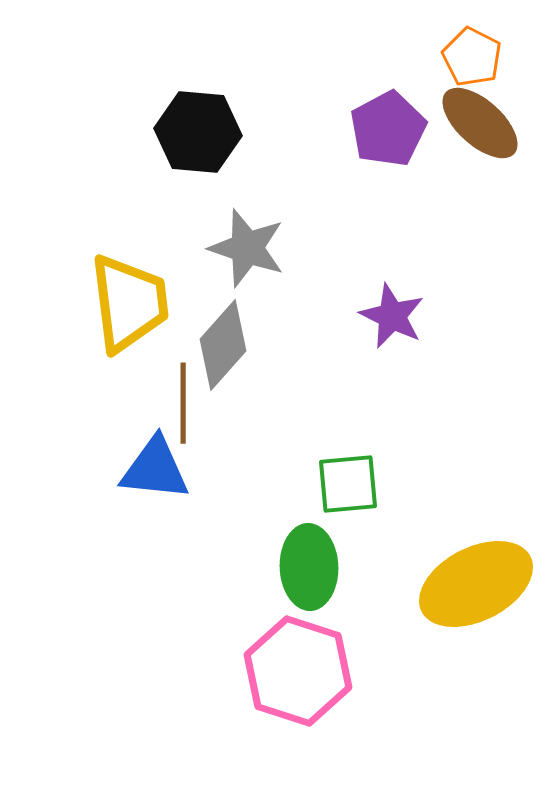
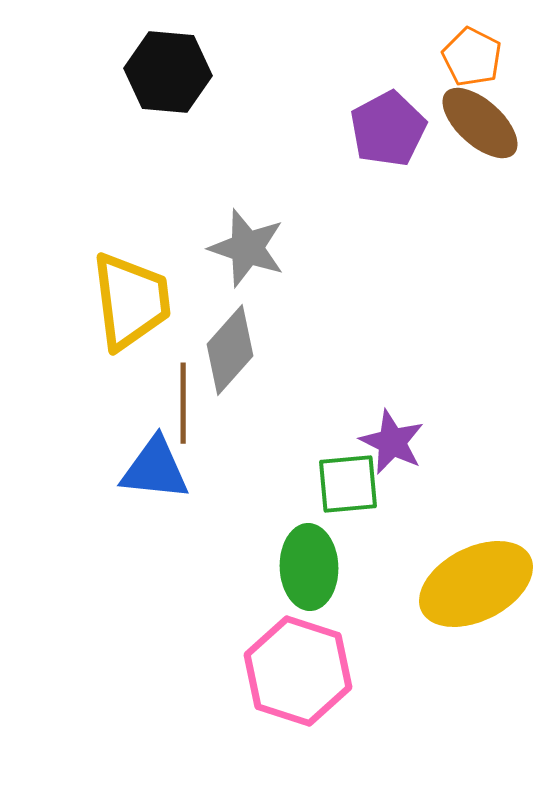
black hexagon: moved 30 px left, 60 px up
yellow trapezoid: moved 2 px right, 2 px up
purple star: moved 126 px down
gray diamond: moved 7 px right, 5 px down
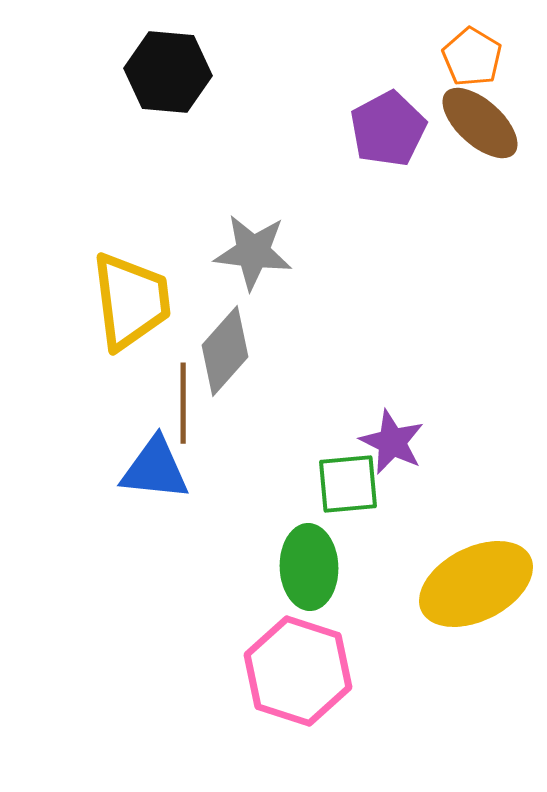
orange pentagon: rotated 4 degrees clockwise
gray star: moved 6 px right, 4 px down; rotated 12 degrees counterclockwise
gray diamond: moved 5 px left, 1 px down
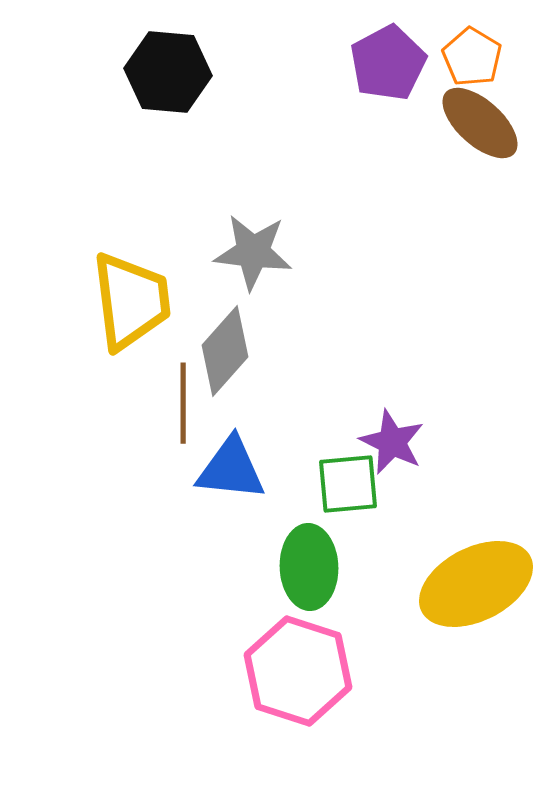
purple pentagon: moved 66 px up
blue triangle: moved 76 px right
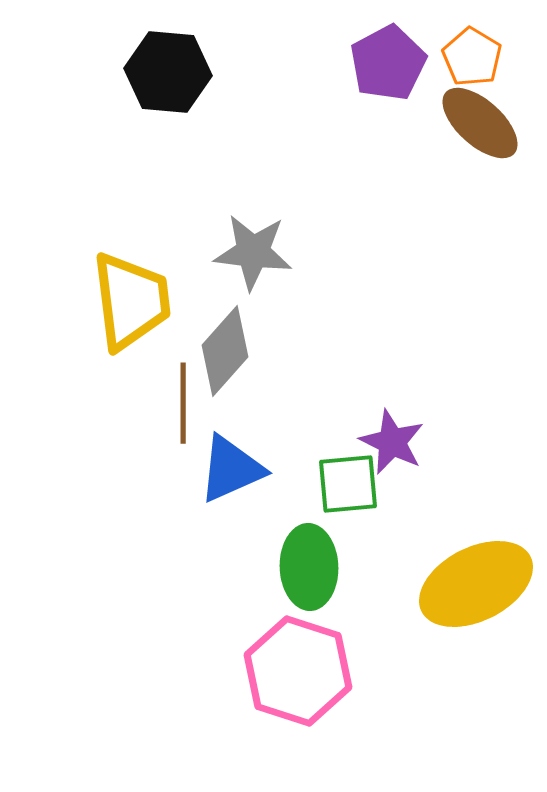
blue triangle: rotated 30 degrees counterclockwise
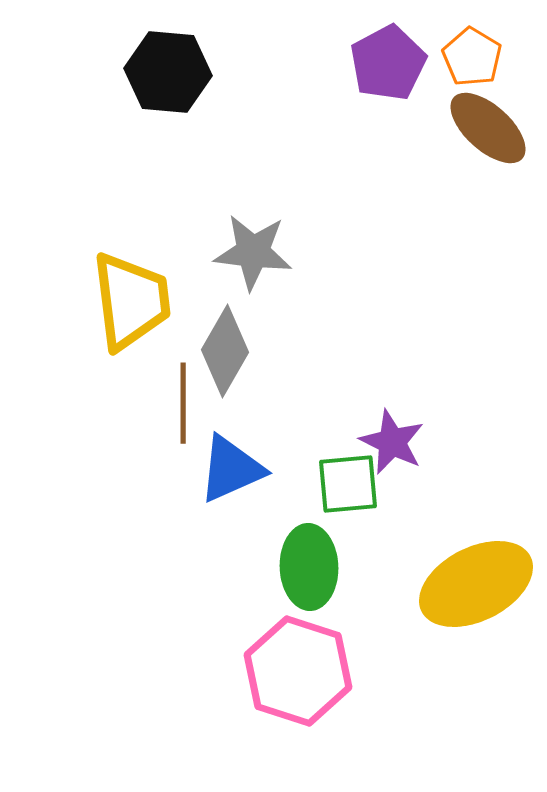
brown ellipse: moved 8 px right, 5 px down
gray diamond: rotated 12 degrees counterclockwise
